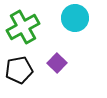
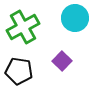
purple square: moved 5 px right, 2 px up
black pentagon: moved 1 px down; rotated 20 degrees clockwise
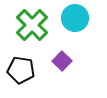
green cross: moved 9 px right, 2 px up; rotated 16 degrees counterclockwise
black pentagon: moved 2 px right, 1 px up
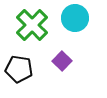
black pentagon: moved 2 px left, 1 px up
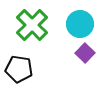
cyan circle: moved 5 px right, 6 px down
purple square: moved 23 px right, 8 px up
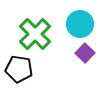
green cross: moved 3 px right, 9 px down
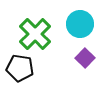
purple square: moved 5 px down
black pentagon: moved 1 px right, 1 px up
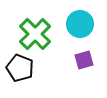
purple square: moved 1 px left, 2 px down; rotated 30 degrees clockwise
black pentagon: rotated 12 degrees clockwise
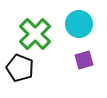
cyan circle: moved 1 px left
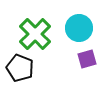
cyan circle: moved 4 px down
purple square: moved 3 px right, 1 px up
